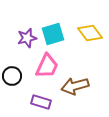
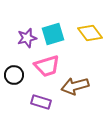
pink trapezoid: rotated 48 degrees clockwise
black circle: moved 2 px right, 1 px up
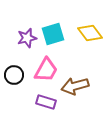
pink trapezoid: moved 1 px left, 4 px down; rotated 44 degrees counterclockwise
purple rectangle: moved 5 px right
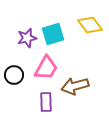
yellow diamond: moved 8 px up
pink trapezoid: moved 2 px up
purple rectangle: rotated 72 degrees clockwise
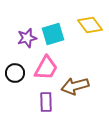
black circle: moved 1 px right, 2 px up
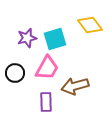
cyan square: moved 2 px right, 5 px down
pink trapezoid: moved 1 px right
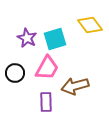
purple star: rotated 30 degrees counterclockwise
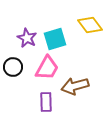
black circle: moved 2 px left, 6 px up
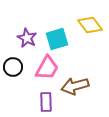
cyan square: moved 2 px right
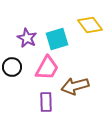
black circle: moved 1 px left
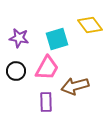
purple star: moved 8 px left; rotated 18 degrees counterclockwise
black circle: moved 4 px right, 4 px down
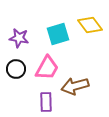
cyan square: moved 1 px right, 5 px up
black circle: moved 2 px up
